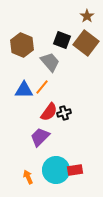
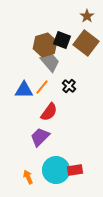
brown hexagon: moved 23 px right; rotated 20 degrees clockwise
black cross: moved 5 px right, 27 px up; rotated 32 degrees counterclockwise
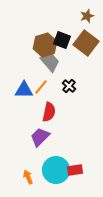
brown star: rotated 16 degrees clockwise
orange line: moved 1 px left
red semicircle: rotated 24 degrees counterclockwise
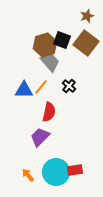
cyan circle: moved 2 px down
orange arrow: moved 2 px up; rotated 16 degrees counterclockwise
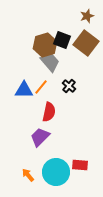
red rectangle: moved 5 px right, 5 px up; rotated 14 degrees clockwise
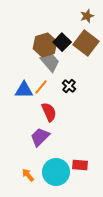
black square: moved 2 px down; rotated 24 degrees clockwise
red semicircle: rotated 36 degrees counterclockwise
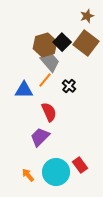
orange line: moved 4 px right, 7 px up
red rectangle: rotated 49 degrees clockwise
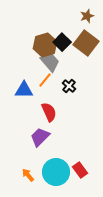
red rectangle: moved 5 px down
